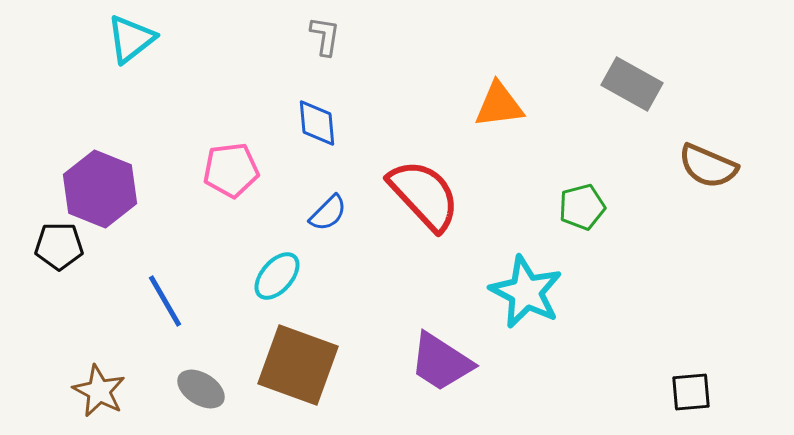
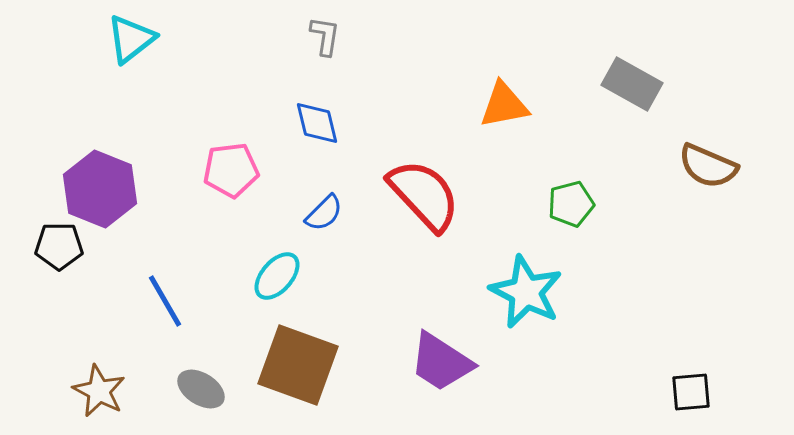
orange triangle: moved 5 px right; rotated 4 degrees counterclockwise
blue diamond: rotated 9 degrees counterclockwise
green pentagon: moved 11 px left, 3 px up
blue semicircle: moved 4 px left
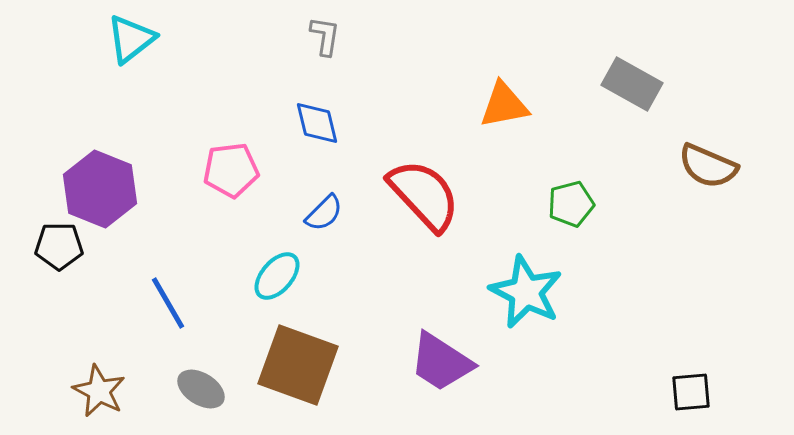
blue line: moved 3 px right, 2 px down
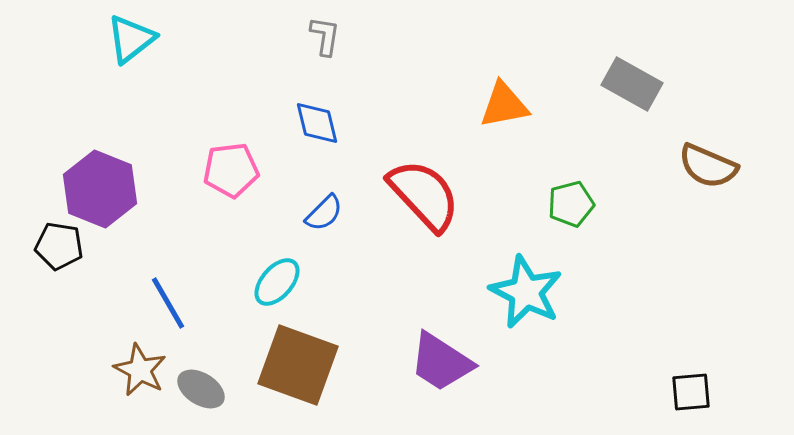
black pentagon: rotated 9 degrees clockwise
cyan ellipse: moved 6 px down
brown star: moved 41 px right, 21 px up
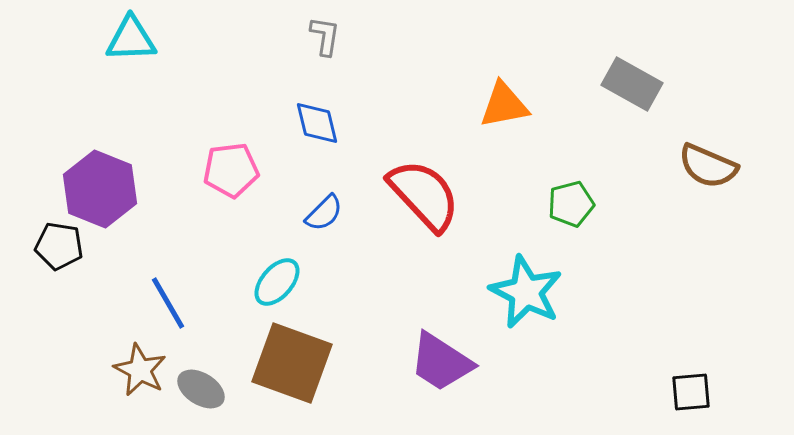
cyan triangle: rotated 36 degrees clockwise
brown square: moved 6 px left, 2 px up
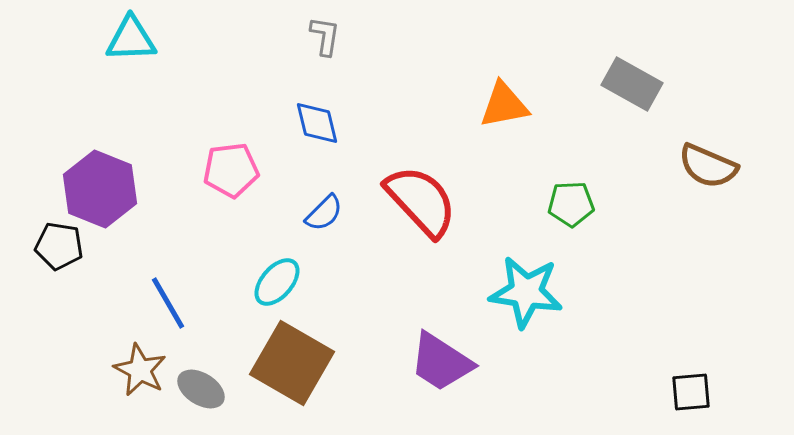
red semicircle: moved 3 px left, 6 px down
green pentagon: rotated 12 degrees clockwise
cyan star: rotated 18 degrees counterclockwise
brown square: rotated 10 degrees clockwise
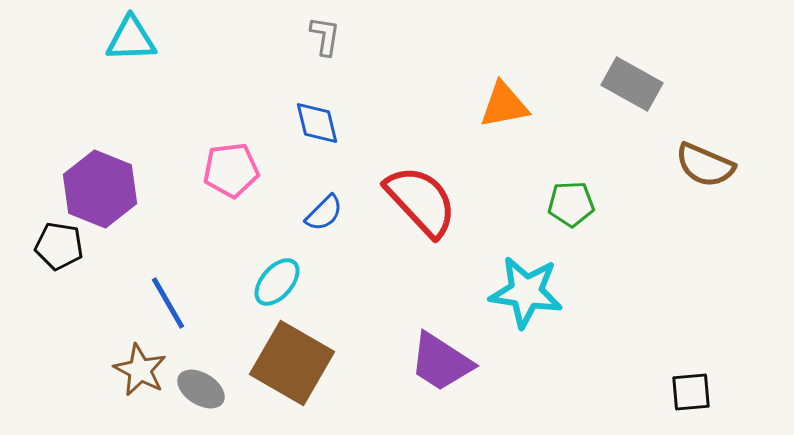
brown semicircle: moved 3 px left, 1 px up
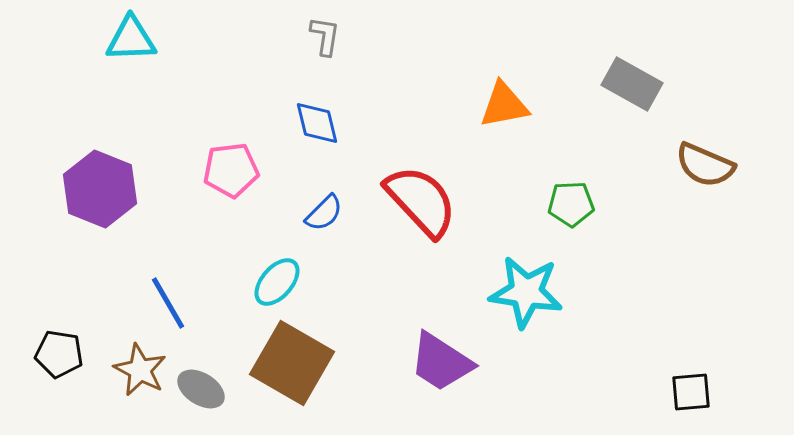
black pentagon: moved 108 px down
